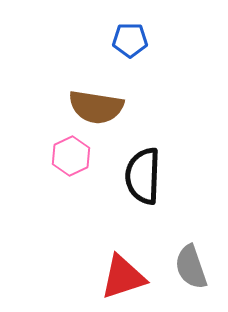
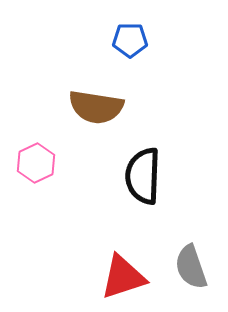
pink hexagon: moved 35 px left, 7 px down
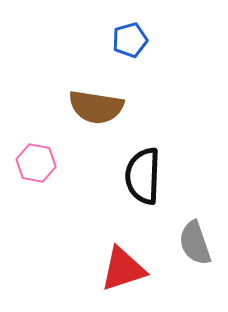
blue pentagon: rotated 16 degrees counterclockwise
pink hexagon: rotated 24 degrees counterclockwise
gray semicircle: moved 4 px right, 24 px up
red triangle: moved 8 px up
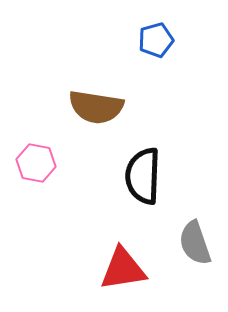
blue pentagon: moved 26 px right
red triangle: rotated 9 degrees clockwise
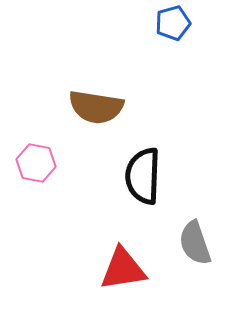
blue pentagon: moved 17 px right, 17 px up
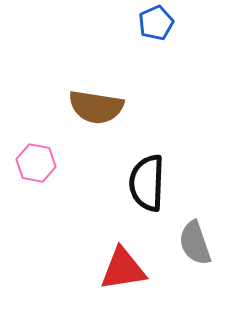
blue pentagon: moved 17 px left; rotated 8 degrees counterclockwise
black semicircle: moved 4 px right, 7 px down
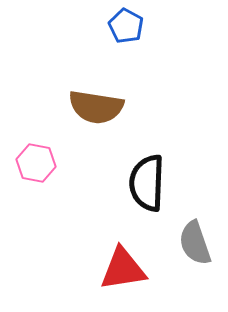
blue pentagon: moved 30 px left, 3 px down; rotated 20 degrees counterclockwise
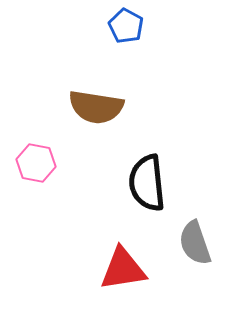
black semicircle: rotated 8 degrees counterclockwise
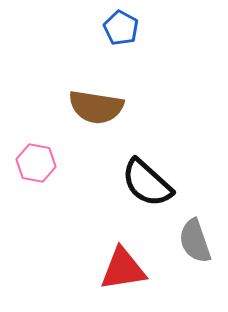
blue pentagon: moved 5 px left, 2 px down
black semicircle: rotated 42 degrees counterclockwise
gray semicircle: moved 2 px up
